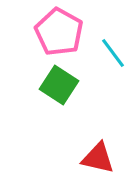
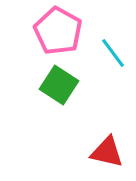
pink pentagon: moved 1 px left, 1 px up
red triangle: moved 9 px right, 6 px up
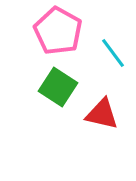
green square: moved 1 px left, 2 px down
red triangle: moved 5 px left, 38 px up
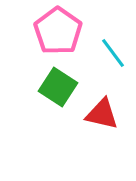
pink pentagon: rotated 6 degrees clockwise
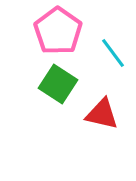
green square: moved 3 px up
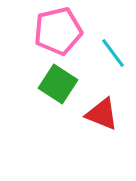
pink pentagon: rotated 24 degrees clockwise
red triangle: rotated 9 degrees clockwise
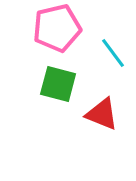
pink pentagon: moved 1 px left, 3 px up
green square: rotated 18 degrees counterclockwise
